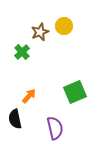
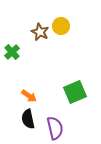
yellow circle: moved 3 px left
brown star: rotated 24 degrees counterclockwise
green cross: moved 10 px left
orange arrow: rotated 84 degrees clockwise
black semicircle: moved 13 px right
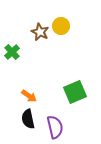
purple semicircle: moved 1 px up
